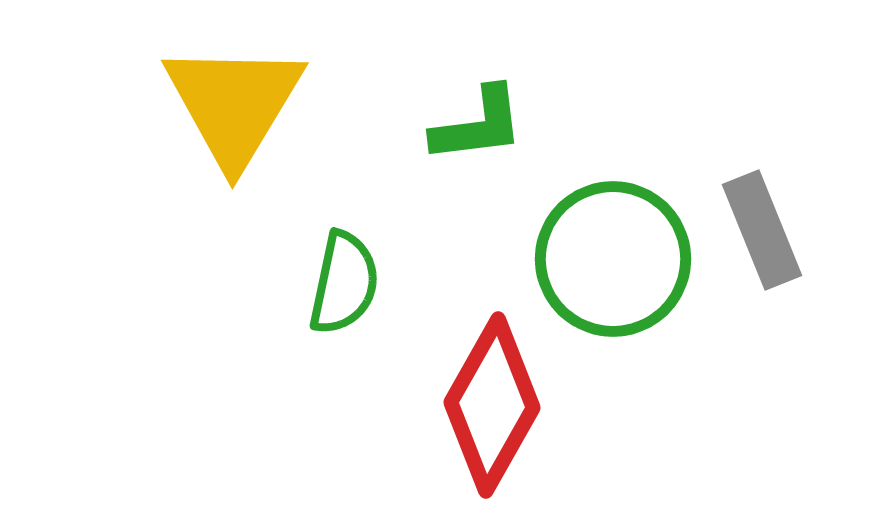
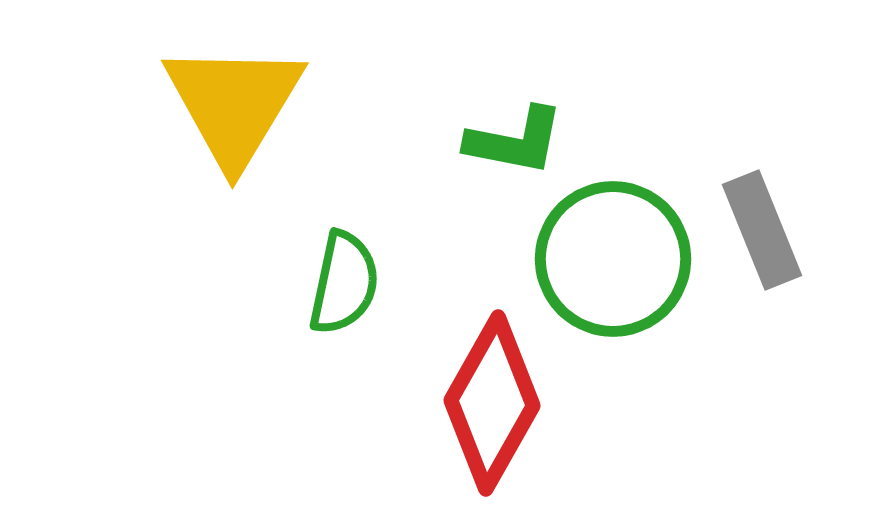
green L-shape: moved 37 px right, 16 px down; rotated 18 degrees clockwise
red diamond: moved 2 px up
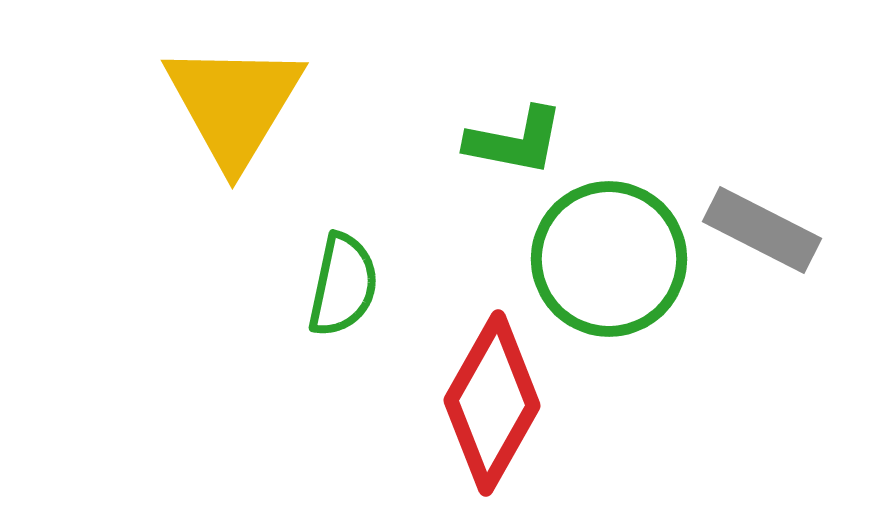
gray rectangle: rotated 41 degrees counterclockwise
green circle: moved 4 px left
green semicircle: moved 1 px left, 2 px down
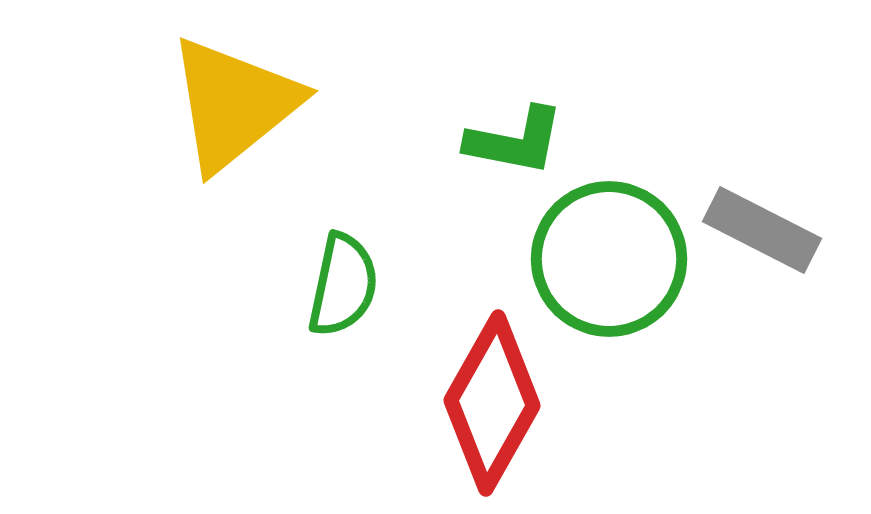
yellow triangle: rotated 20 degrees clockwise
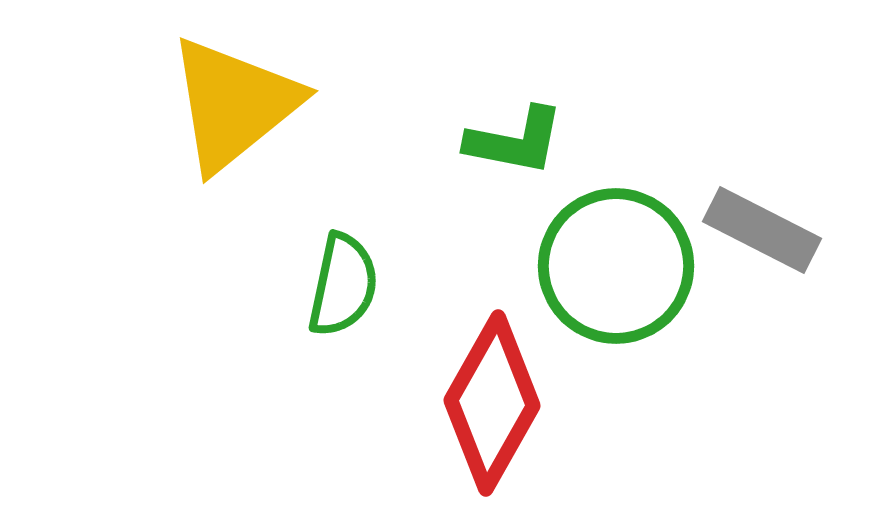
green circle: moved 7 px right, 7 px down
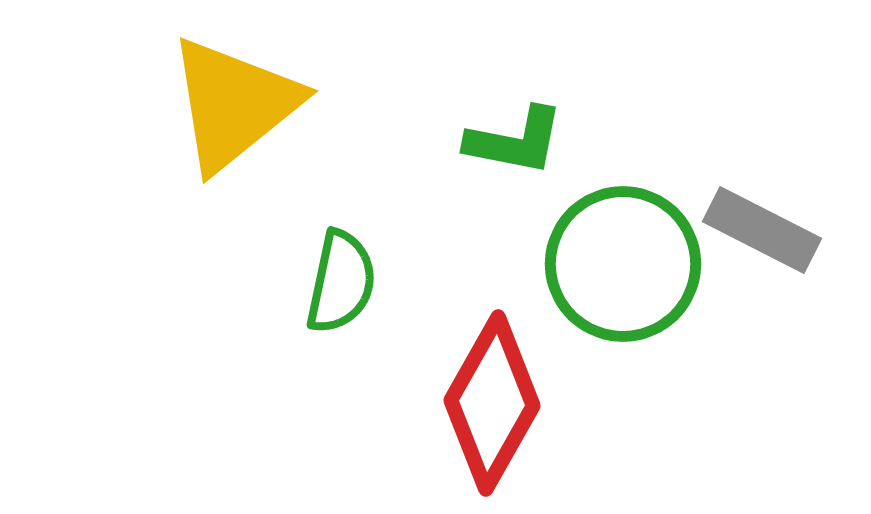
green circle: moved 7 px right, 2 px up
green semicircle: moved 2 px left, 3 px up
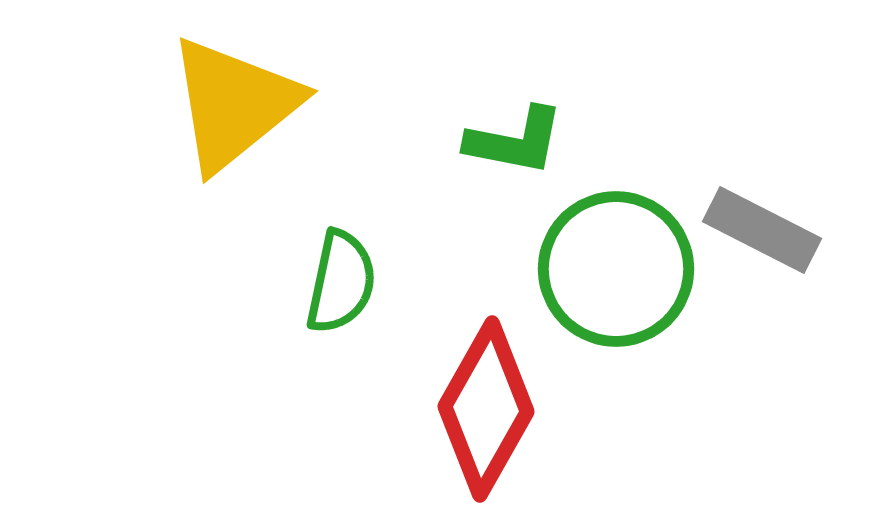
green circle: moved 7 px left, 5 px down
red diamond: moved 6 px left, 6 px down
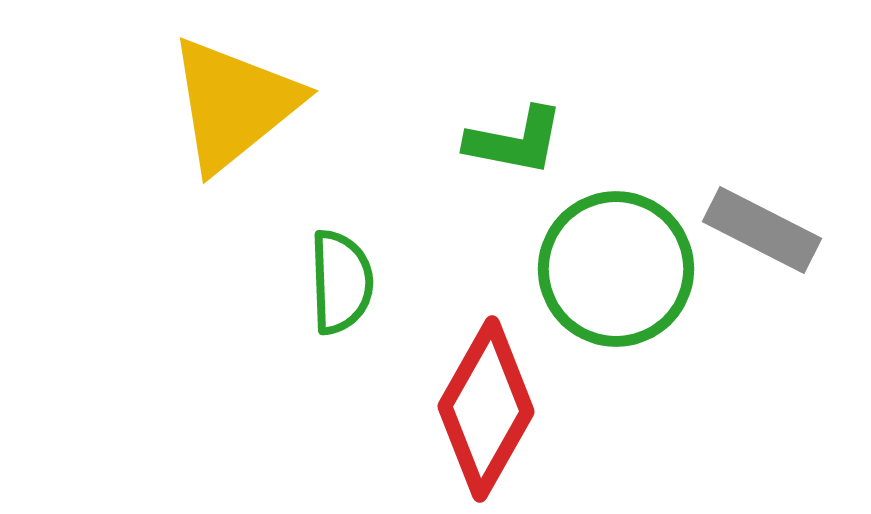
green semicircle: rotated 14 degrees counterclockwise
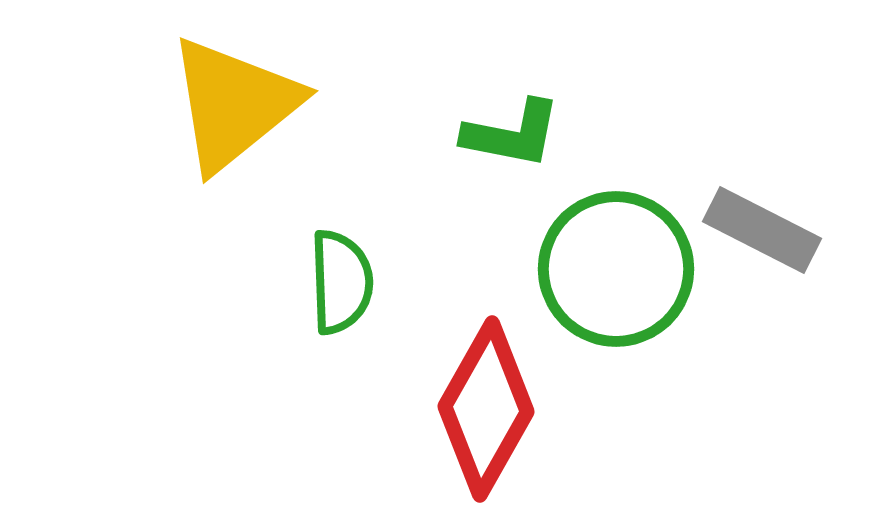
green L-shape: moved 3 px left, 7 px up
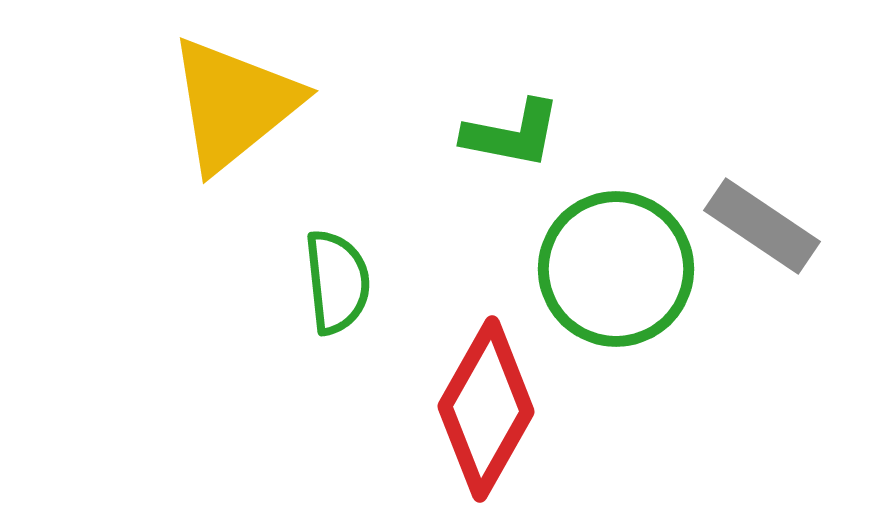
gray rectangle: moved 4 px up; rotated 7 degrees clockwise
green semicircle: moved 4 px left; rotated 4 degrees counterclockwise
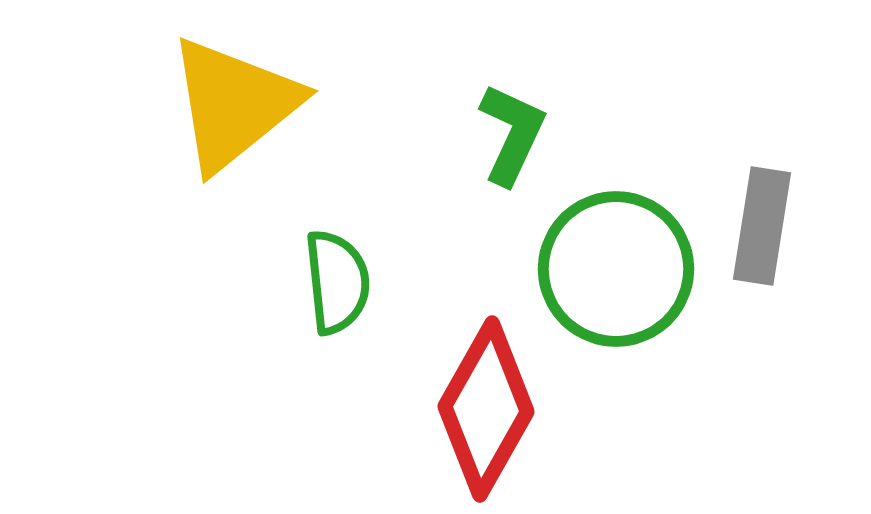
green L-shape: rotated 76 degrees counterclockwise
gray rectangle: rotated 65 degrees clockwise
